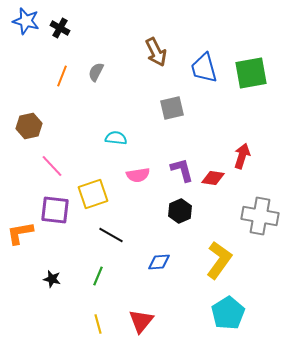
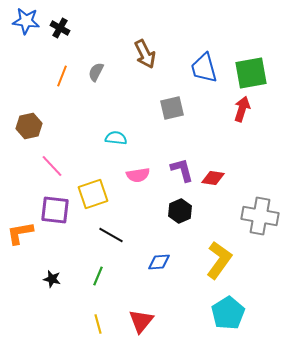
blue star: rotated 8 degrees counterclockwise
brown arrow: moved 11 px left, 2 px down
red arrow: moved 47 px up
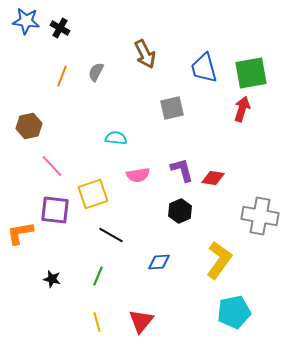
cyan pentagon: moved 6 px right, 1 px up; rotated 20 degrees clockwise
yellow line: moved 1 px left, 2 px up
